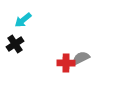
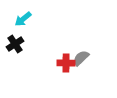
cyan arrow: moved 1 px up
gray semicircle: rotated 18 degrees counterclockwise
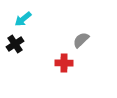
gray semicircle: moved 18 px up
red cross: moved 2 px left
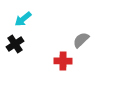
red cross: moved 1 px left, 2 px up
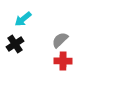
gray semicircle: moved 21 px left
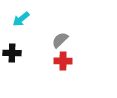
cyan arrow: moved 2 px left
black cross: moved 3 px left, 9 px down; rotated 36 degrees clockwise
